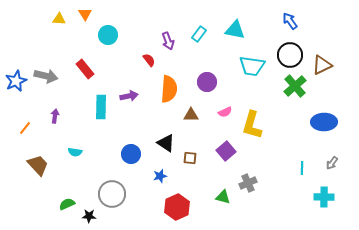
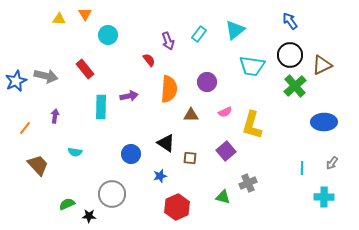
cyan triangle at (235, 30): rotated 50 degrees counterclockwise
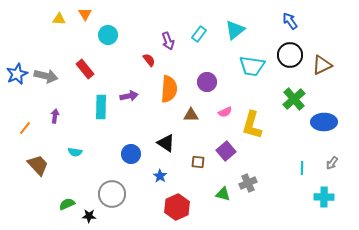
blue star at (16, 81): moved 1 px right, 7 px up
green cross at (295, 86): moved 1 px left, 13 px down
brown square at (190, 158): moved 8 px right, 4 px down
blue star at (160, 176): rotated 24 degrees counterclockwise
green triangle at (223, 197): moved 3 px up
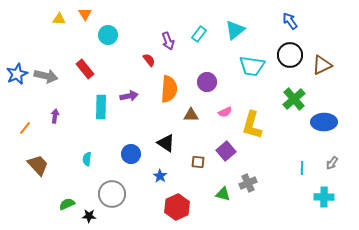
cyan semicircle at (75, 152): moved 12 px right, 7 px down; rotated 88 degrees clockwise
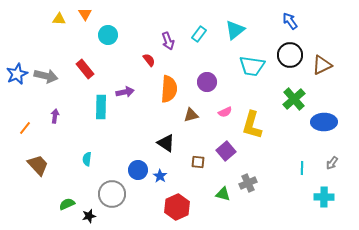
purple arrow at (129, 96): moved 4 px left, 4 px up
brown triangle at (191, 115): rotated 14 degrees counterclockwise
blue circle at (131, 154): moved 7 px right, 16 px down
black star at (89, 216): rotated 16 degrees counterclockwise
